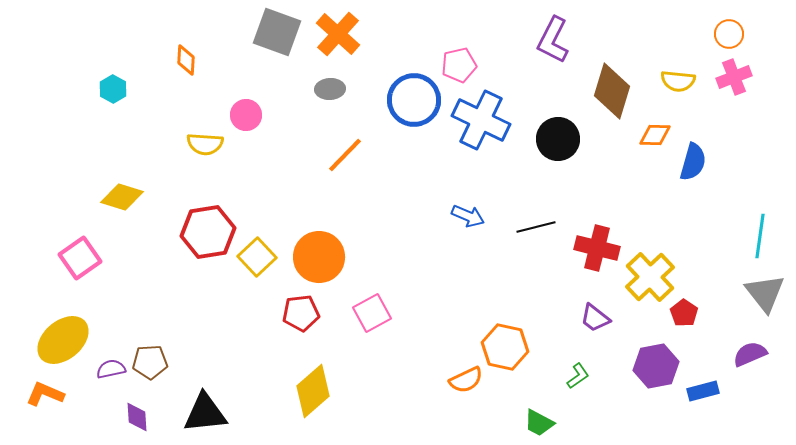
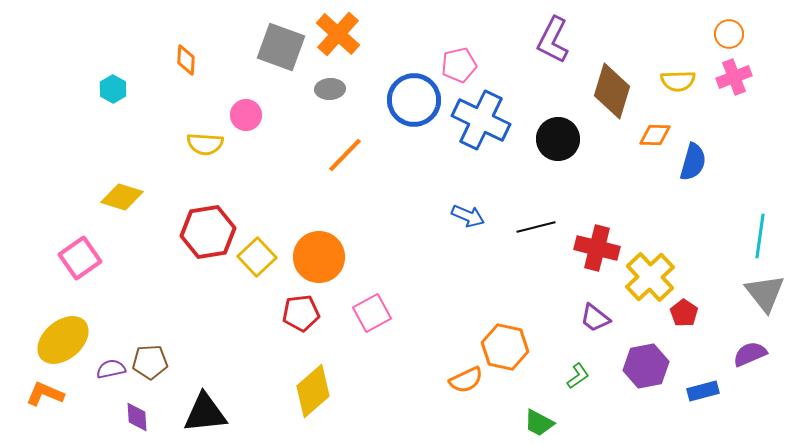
gray square at (277, 32): moved 4 px right, 15 px down
yellow semicircle at (678, 81): rotated 8 degrees counterclockwise
purple hexagon at (656, 366): moved 10 px left
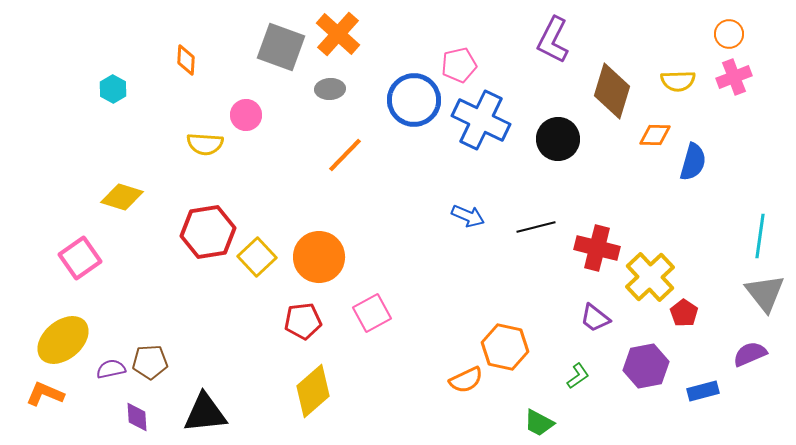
red pentagon at (301, 313): moved 2 px right, 8 px down
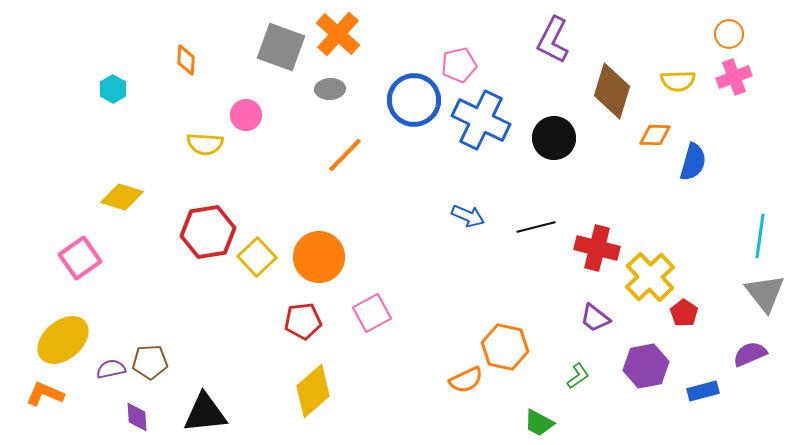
black circle at (558, 139): moved 4 px left, 1 px up
